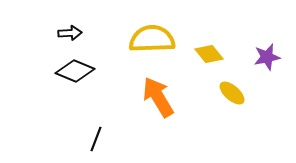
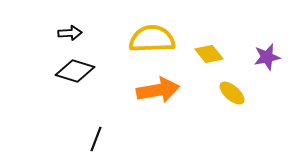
black diamond: rotated 6 degrees counterclockwise
orange arrow: moved 7 px up; rotated 111 degrees clockwise
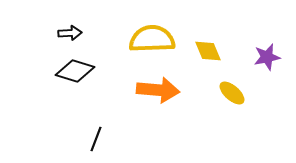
yellow diamond: moved 1 px left, 3 px up; rotated 16 degrees clockwise
orange arrow: rotated 15 degrees clockwise
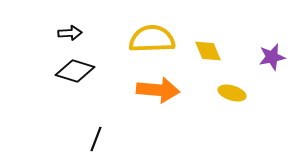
purple star: moved 5 px right
yellow ellipse: rotated 24 degrees counterclockwise
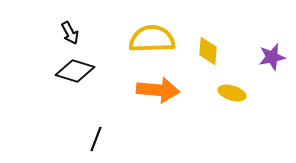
black arrow: rotated 65 degrees clockwise
yellow diamond: rotated 28 degrees clockwise
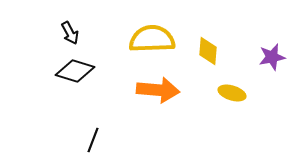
black line: moved 3 px left, 1 px down
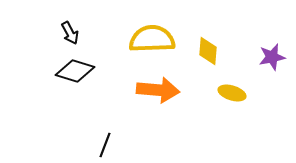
black line: moved 12 px right, 5 px down
